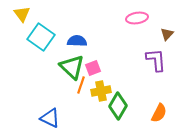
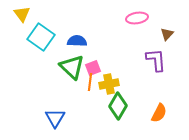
orange line: moved 9 px right, 3 px up; rotated 12 degrees counterclockwise
yellow cross: moved 8 px right, 7 px up
blue triangle: moved 5 px right; rotated 35 degrees clockwise
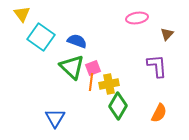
blue semicircle: rotated 18 degrees clockwise
purple L-shape: moved 1 px right, 6 px down
orange line: moved 1 px right
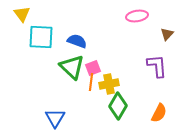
pink ellipse: moved 2 px up
cyan square: rotated 32 degrees counterclockwise
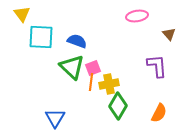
brown triangle: moved 2 px right; rotated 24 degrees counterclockwise
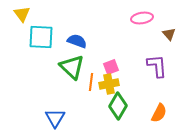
pink ellipse: moved 5 px right, 2 px down
pink square: moved 18 px right, 1 px up
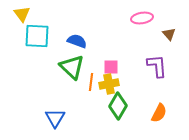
cyan square: moved 4 px left, 1 px up
pink square: rotated 21 degrees clockwise
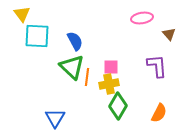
blue semicircle: moved 2 px left; rotated 42 degrees clockwise
orange line: moved 4 px left, 5 px up
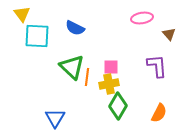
blue semicircle: moved 13 px up; rotated 144 degrees clockwise
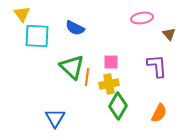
pink square: moved 5 px up
